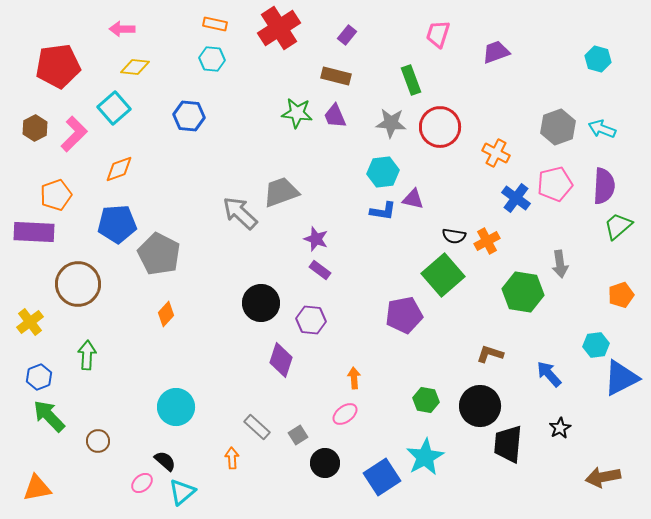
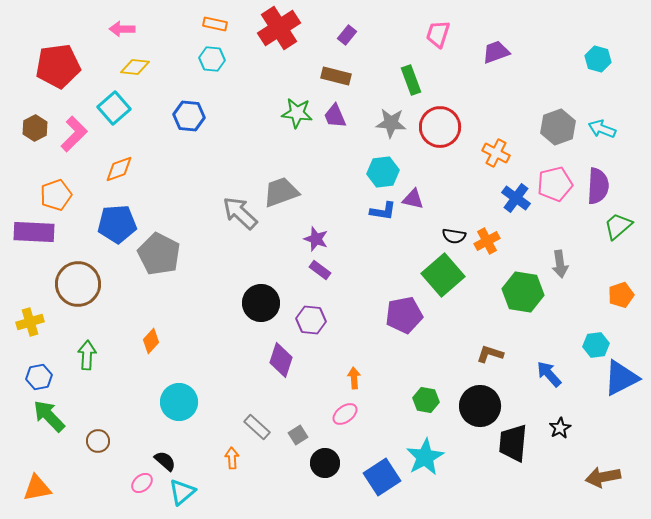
purple semicircle at (604, 186): moved 6 px left
orange diamond at (166, 314): moved 15 px left, 27 px down
yellow cross at (30, 322): rotated 20 degrees clockwise
blue hexagon at (39, 377): rotated 10 degrees clockwise
cyan circle at (176, 407): moved 3 px right, 5 px up
black trapezoid at (508, 444): moved 5 px right, 1 px up
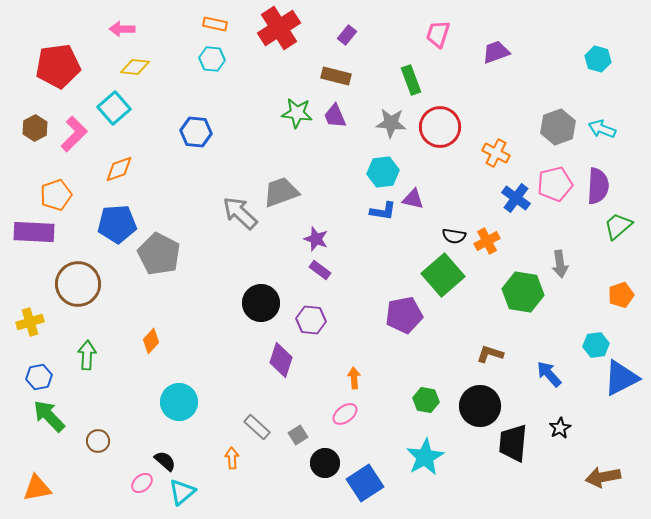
blue hexagon at (189, 116): moved 7 px right, 16 px down
blue square at (382, 477): moved 17 px left, 6 px down
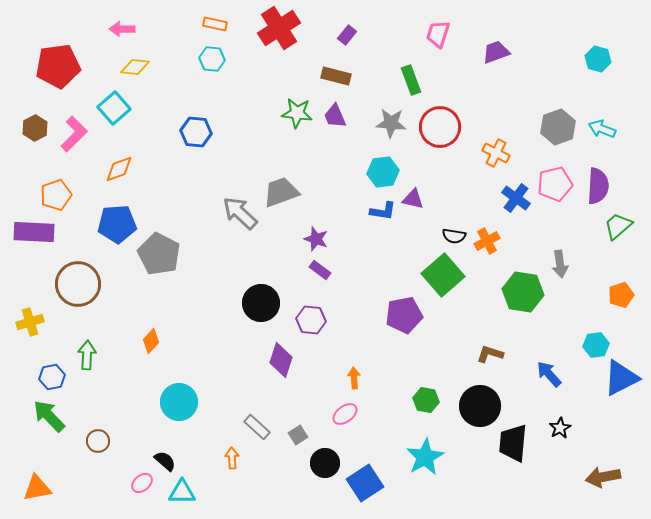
blue hexagon at (39, 377): moved 13 px right
cyan triangle at (182, 492): rotated 40 degrees clockwise
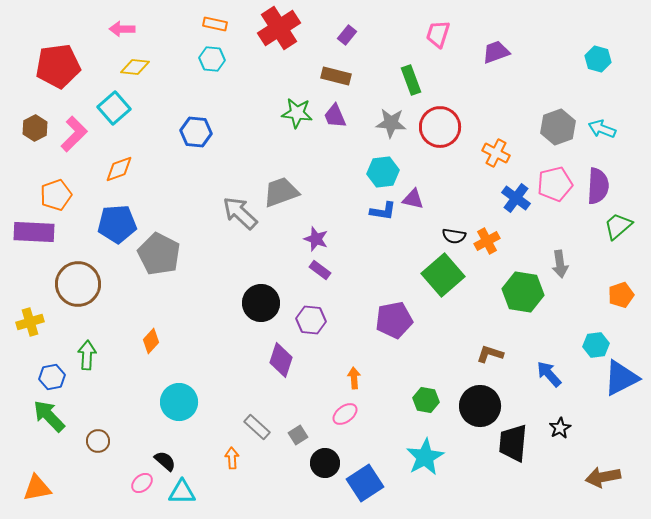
purple pentagon at (404, 315): moved 10 px left, 5 px down
